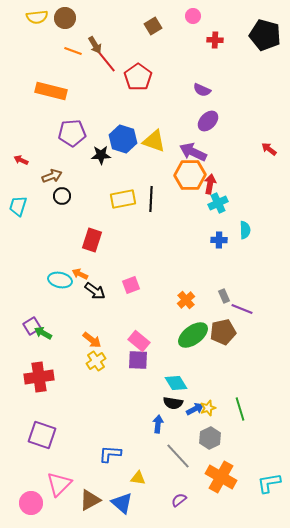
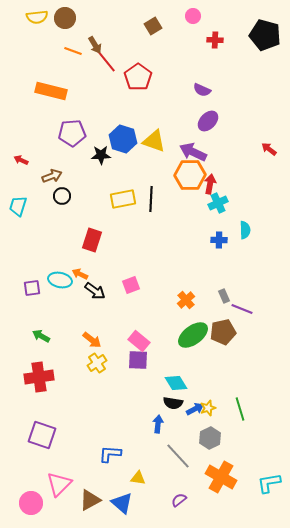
purple square at (32, 326): moved 38 px up; rotated 24 degrees clockwise
green arrow at (43, 333): moved 2 px left, 3 px down
yellow cross at (96, 361): moved 1 px right, 2 px down
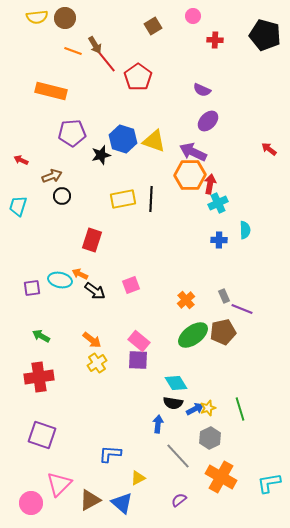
black star at (101, 155): rotated 12 degrees counterclockwise
yellow triangle at (138, 478): rotated 35 degrees counterclockwise
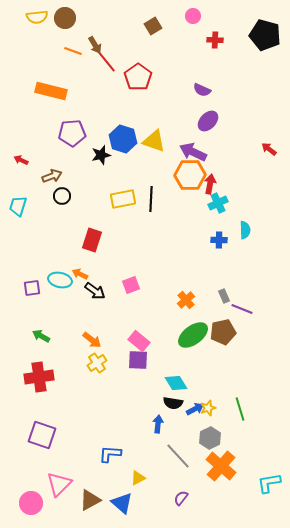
orange cross at (221, 477): moved 11 px up; rotated 12 degrees clockwise
purple semicircle at (179, 500): moved 2 px right, 2 px up; rotated 14 degrees counterclockwise
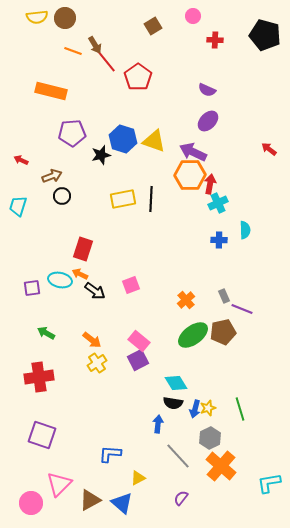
purple semicircle at (202, 90): moved 5 px right
red rectangle at (92, 240): moved 9 px left, 9 px down
green arrow at (41, 336): moved 5 px right, 3 px up
purple square at (138, 360): rotated 30 degrees counterclockwise
blue arrow at (195, 409): rotated 132 degrees clockwise
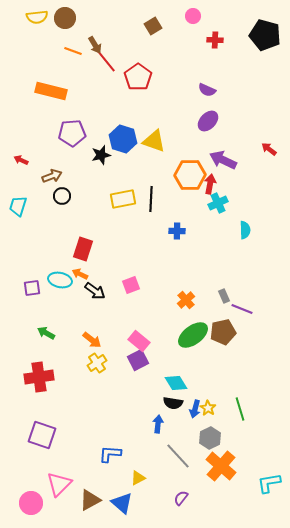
purple arrow at (193, 152): moved 30 px right, 8 px down
blue cross at (219, 240): moved 42 px left, 9 px up
yellow star at (208, 408): rotated 21 degrees counterclockwise
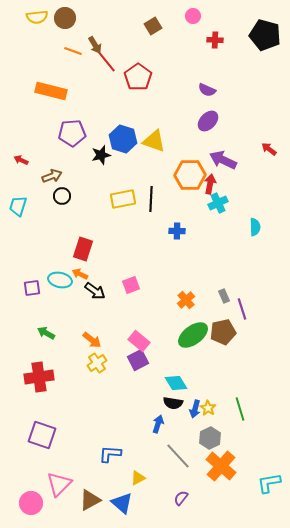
cyan semicircle at (245, 230): moved 10 px right, 3 px up
purple line at (242, 309): rotated 50 degrees clockwise
blue arrow at (158, 424): rotated 12 degrees clockwise
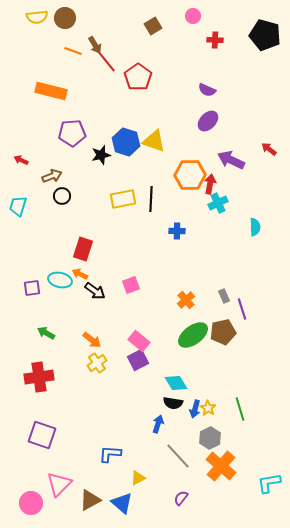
blue hexagon at (123, 139): moved 3 px right, 3 px down
purple arrow at (223, 160): moved 8 px right
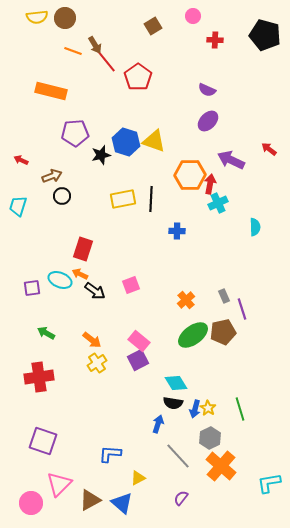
purple pentagon at (72, 133): moved 3 px right
cyan ellipse at (60, 280): rotated 10 degrees clockwise
purple square at (42, 435): moved 1 px right, 6 px down
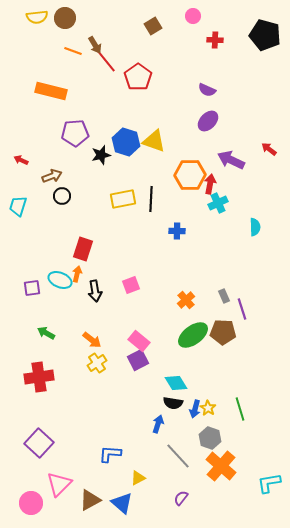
orange arrow at (80, 274): moved 3 px left; rotated 77 degrees clockwise
black arrow at (95, 291): rotated 45 degrees clockwise
brown pentagon at (223, 332): rotated 15 degrees clockwise
gray hexagon at (210, 438): rotated 15 degrees counterclockwise
purple square at (43, 441): moved 4 px left, 2 px down; rotated 24 degrees clockwise
